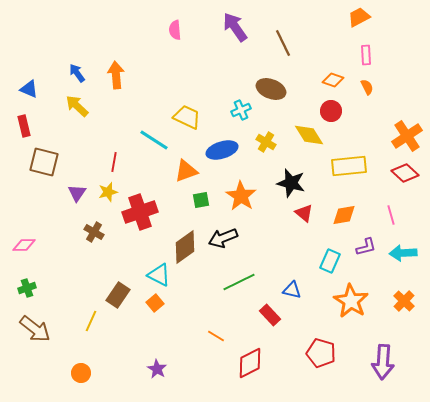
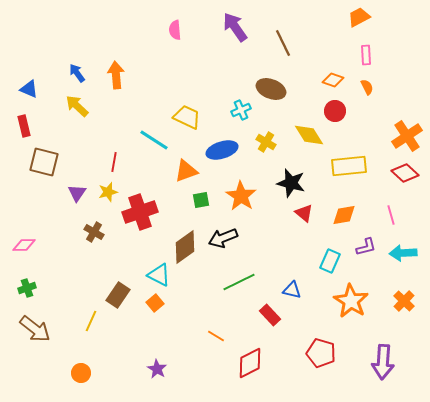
red circle at (331, 111): moved 4 px right
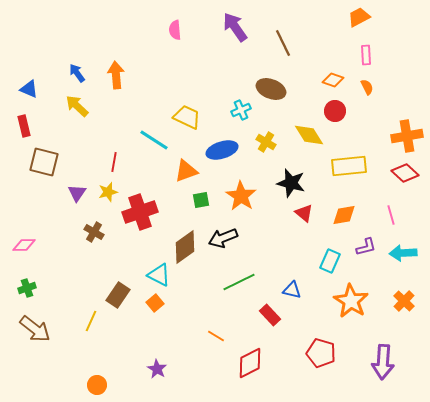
orange cross at (407, 136): rotated 24 degrees clockwise
orange circle at (81, 373): moved 16 px right, 12 px down
